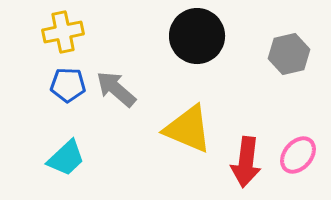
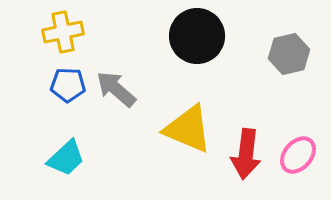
red arrow: moved 8 px up
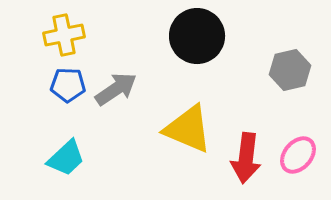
yellow cross: moved 1 px right, 3 px down
gray hexagon: moved 1 px right, 16 px down
gray arrow: rotated 105 degrees clockwise
red arrow: moved 4 px down
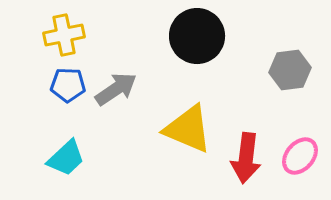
gray hexagon: rotated 6 degrees clockwise
pink ellipse: moved 2 px right, 1 px down
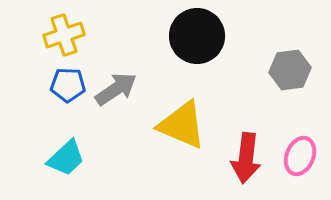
yellow cross: rotated 6 degrees counterclockwise
yellow triangle: moved 6 px left, 4 px up
pink ellipse: rotated 18 degrees counterclockwise
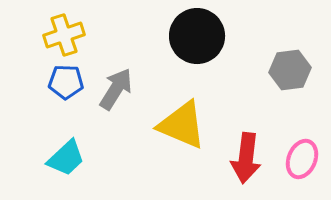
blue pentagon: moved 2 px left, 3 px up
gray arrow: rotated 24 degrees counterclockwise
pink ellipse: moved 2 px right, 3 px down
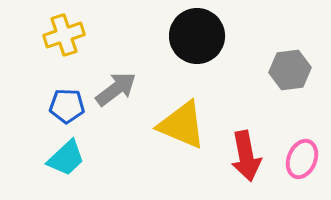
blue pentagon: moved 1 px right, 24 px down
gray arrow: rotated 21 degrees clockwise
red arrow: moved 2 px up; rotated 18 degrees counterclockwise
